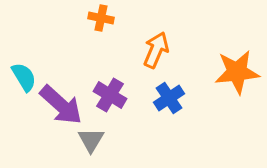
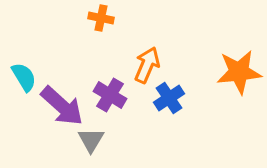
orange arrow: moved 9 px left, 15 px down
orange star: moved 2 px right
purple arrow: moved 1 px right, 1 px down
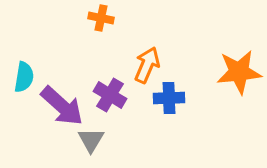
cyan semicircle: rotated 40 degrees clockwise
blue cross: rotated 32 degrees clockwise
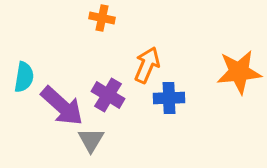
orange cross: moved 1 px right
purple cross: moved 2 px left
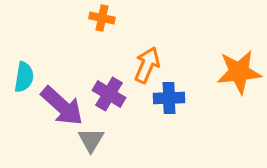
purple cross: moved 1 px right, 1 px up
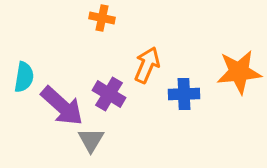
blue cross: moved 15 px right, 4 px up
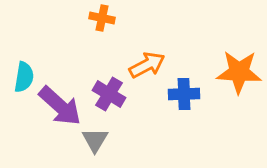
orange arrow: rotated 39 degrees clockwise
orange star: rotated 9 degrees clockwise
purple arrow: moved 2 px left
gray triangle: moved 4 px right
